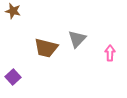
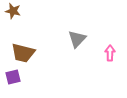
brown trapezoid: moved 23 px left, 5 px down
purple square: rotated 28 degrees clockwise
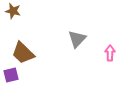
brown trapezoid: rotated 30 degrees clockwise
purple square: moved 2 px left, 2 px up
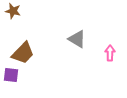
gray triangle: rotated 42 degrees counterclockwise
brown trapezoid: rotated 90 degrees counterclockwise
purple square: rotated 21 degrees clockwise
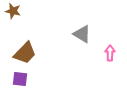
gray triangle: moved 5 px right, 5 px up
brown trapezoid: moved 2 px right
purple square: moved 9 px right, 4 px down
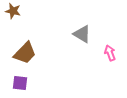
pink arrow: rotated 21 degrees counterclockwise
purple square: moved 4 px down
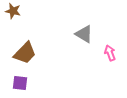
gray triangle: moved 2 px right
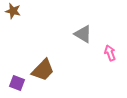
gray triangle: moved 1 px left
brown trapezoid: moved 18 px right, 17 px down
purple square: moved 3 px left; rotated 14 degrees clockwise
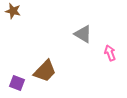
brown trapezoid: moved 2 px right, 1 px down
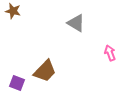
gray triangle: moved 7 px left, 11 px up
